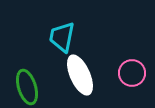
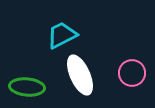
cyan trapezoid: moved 2 px up; rotated 52 degrees clockwise
green ellipse: rotated 68 degrees counterclockwise
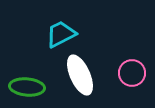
cyan trapezoid: moved 1 px left, 1 px up
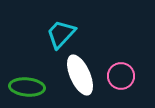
cyan trapezoid: rotated 20 degrees counterclockwise
pink circle: moved 11 px left, 3 px down
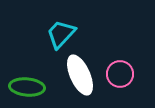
pink circle: moved 1 px left, 2 px up
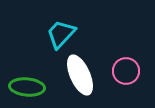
pink circle: moved 6 px right, 3 px up
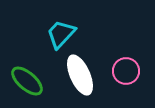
green ellipse: moved 6 px up; rotated 36 degrees clockwise
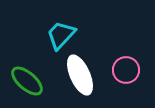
cyan trapezoid: moved 1 px down
pink circle: moved 1 px up
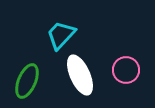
green ellipse: rotated 72 degrees clockwise
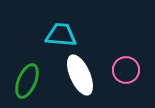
cyan trapezoid: rotated 52 degrees clockwise
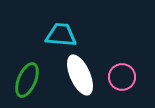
pink circle: moved 4 px left, 7 px down
green ellipse: moved 1 px up
